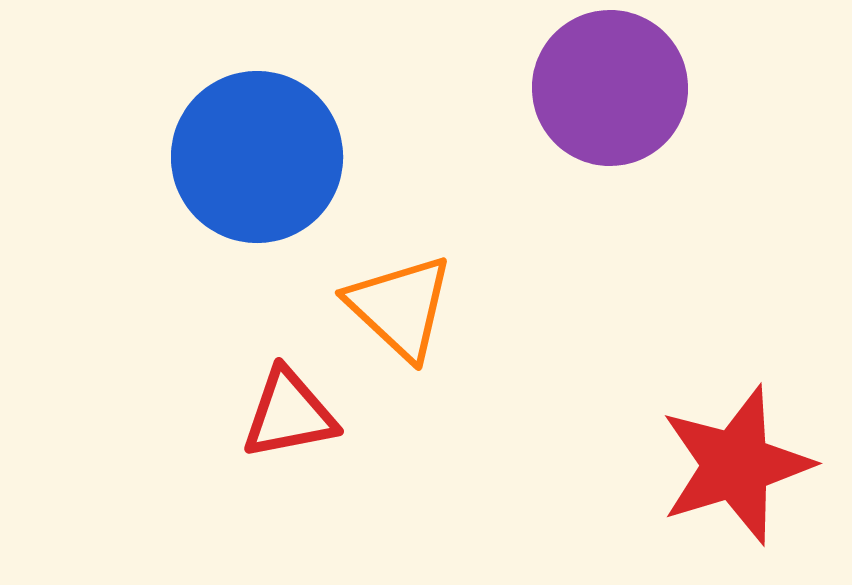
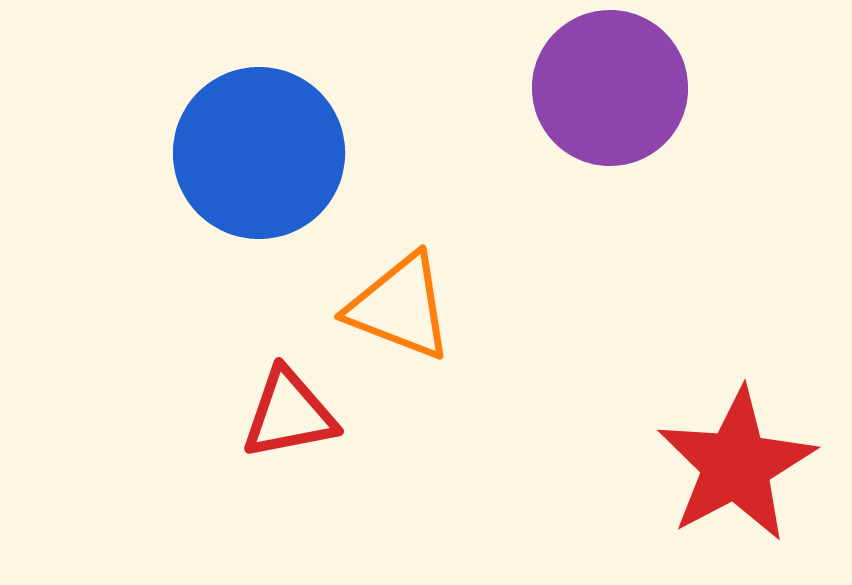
blue circle: moved 2 px right, 4 px up
orange triangle: rotated 22 degrees counterclockwise
red star: rotated 11 degrees counterclockwise
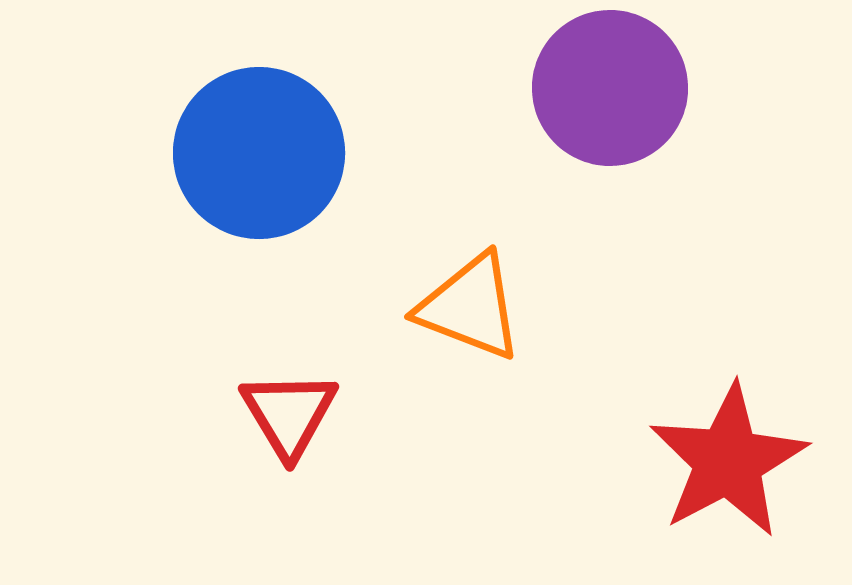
orange triangle: moved 70 px right
red triangle: rotated 50 degrees counterclockwise
red star: moved 8 px left, 4 px up
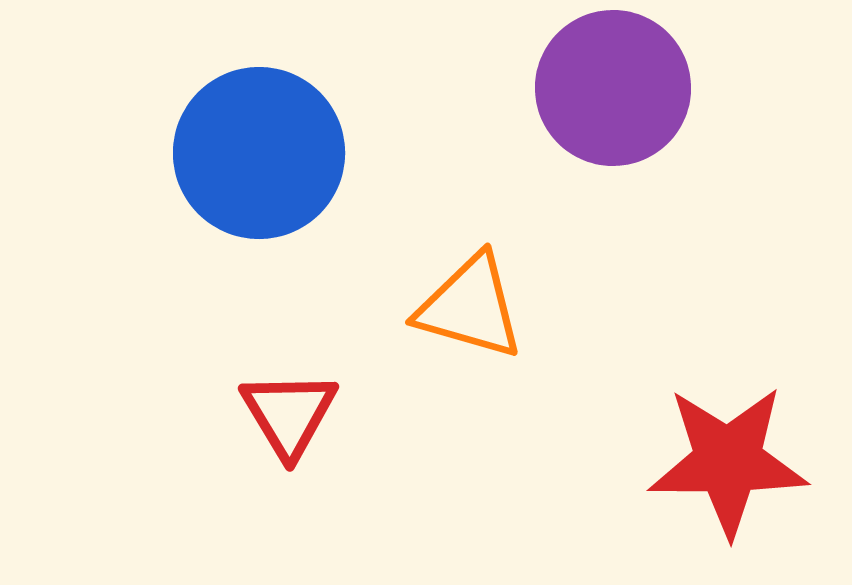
purple circle: moved 3 px right
orange triangle: rotated 5 degrees counterclockwise
red star: rotated 28 degrees clockwise
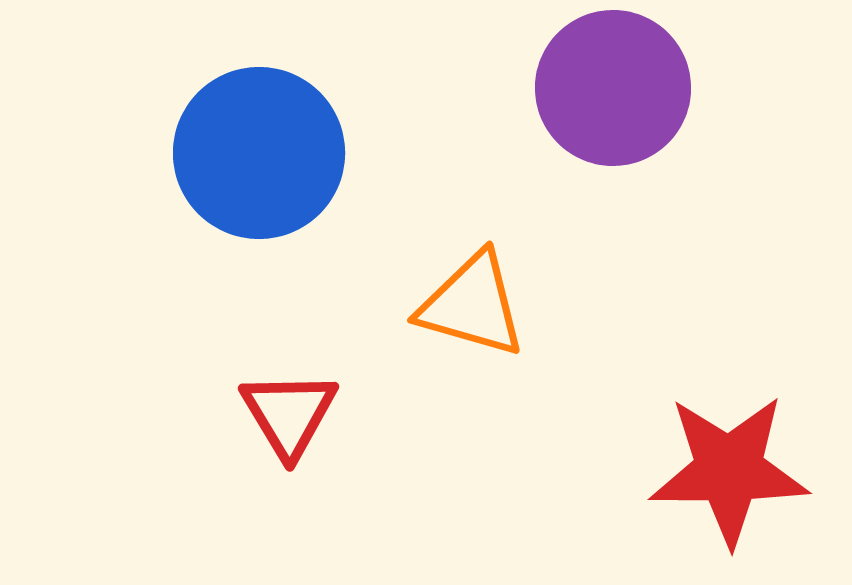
orange triangle: moved 2 px right, 2 px up
red star: moved 1 px right, 9 px down
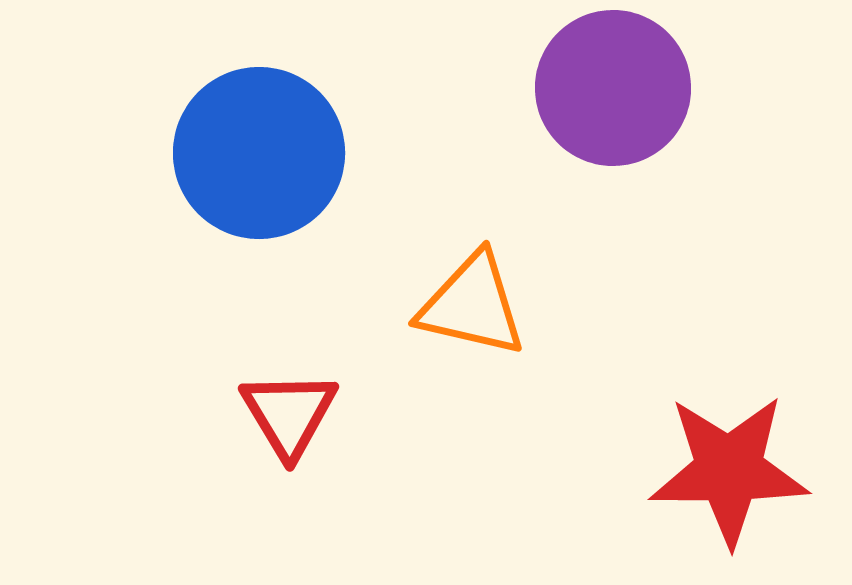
orange triangle: rotated 3 degrees counterclockwise
